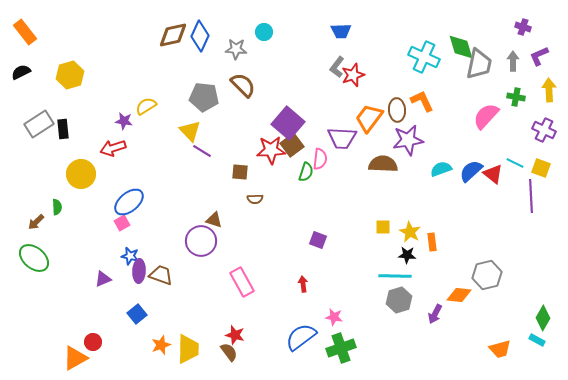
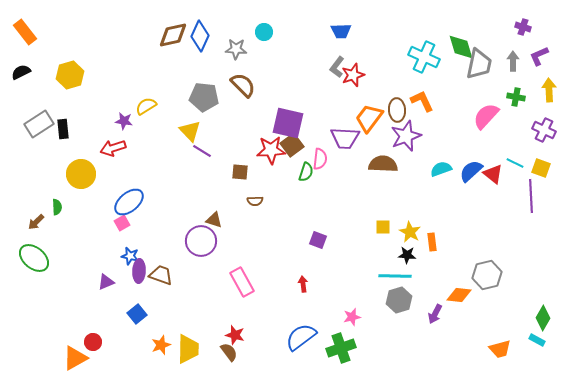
purple square at (288, 123): rotated 28 degrees counterclockwise
purple trapezoid at (342, 138): moved 3 px right
purple star at (408, 140): moved 2 px left, 4 px up; rotated 12 degrees counterclockwise
brown semicircle at (255, 199): moved 2 px down
purple triangle at (103, 279): moved 3 px right, 3 px down
pink star at (334, 317): moved 18 px right; rotated 24 degrees counterclockwise
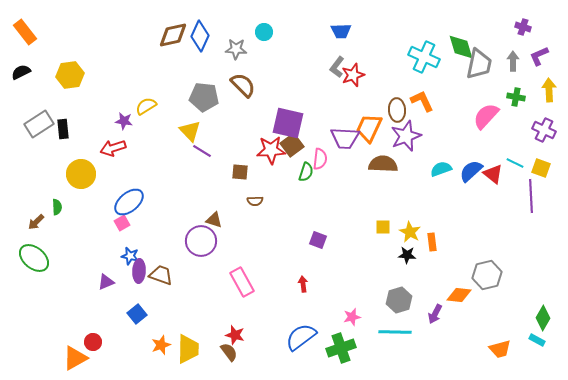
yellow hexagon at (70, 75): rotated 8 degrees clockwise
orange trapezoid at (369, 118): moved 10 px down; rotated 12 degrees counterclockwise
cyan line at (395, 276): moved 56 px down
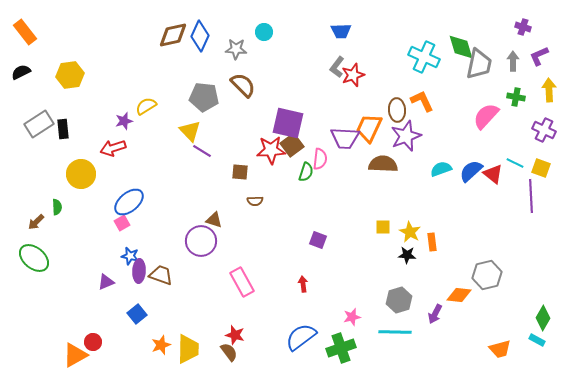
purple star at (124, 121): rotated 24 degrees counterclockwise
orange triangle at (75, 358): moved 3 px up
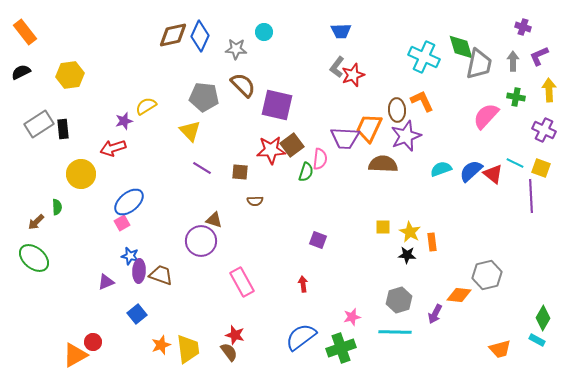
purple square at (288, 123): moved 11 px left, 18 px up
purple line at (202, 151): moved 17 px down
yellow trapezoid at (188, 349): rotated 8 degrees counterclockwise
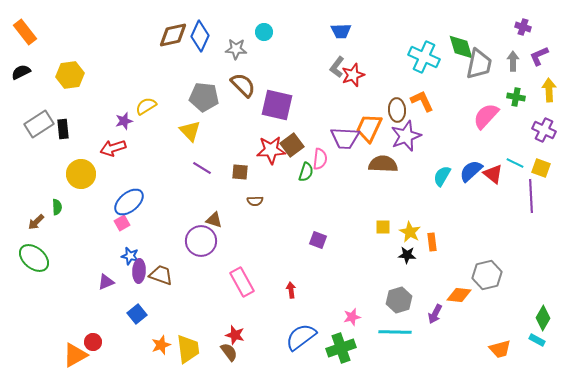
cyan semicircle at (441, 169): moved 1 px right, 7 px down; rotated 40 degrees counterclockwise
red arrow at (303, 284): moved 12 px left, 6 px down
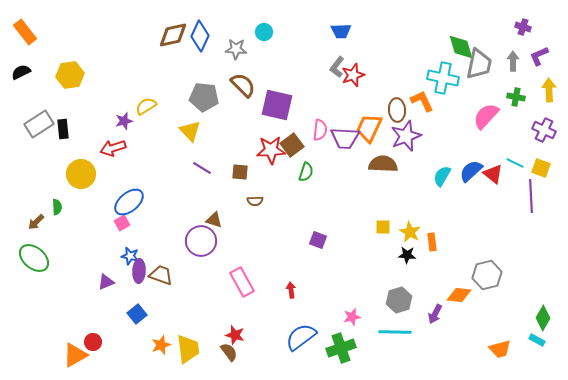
cyan cross at (424, 57): moved 19 px right, 21 px down; rotated 12 degrees counterclockwise
pink semicircle at (320, 159): moved 29 px up
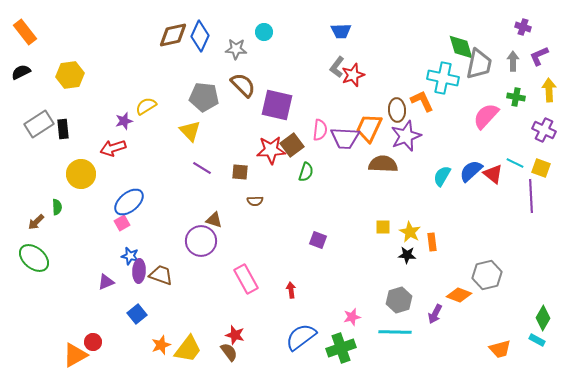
pink rectangle at (242, 282): moved 4 px right, 3 px up
orange diamond at (459, 295): rotated 15 degrees clockwise
yellow trapezoid at (188, 349): rotated 44 degrees clockwise
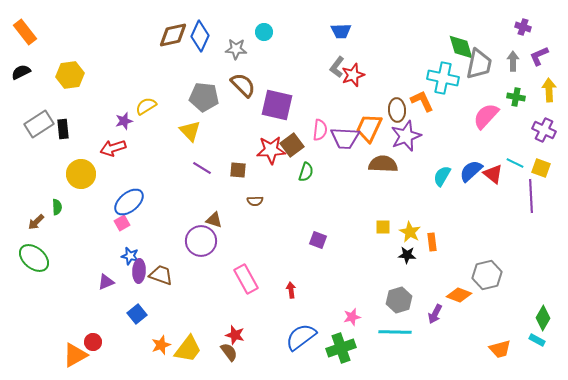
brown square at (240, 172): moved 2 px left, 2 px up
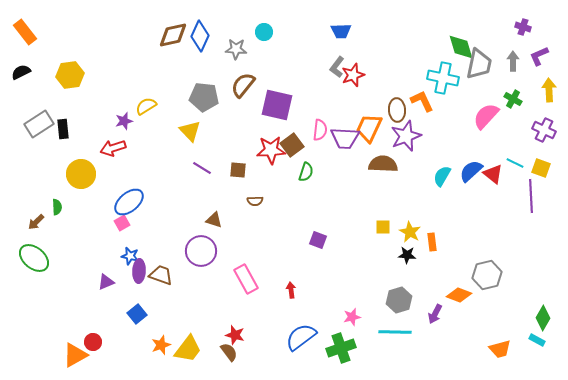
brown semicircle at (243, 85): rotated 96 degrees counterclockwise
green cross at (516, 97): moved 3 px left, 2 px down; rotated 18 degrees clockwise
purple circle at (201, 241): moved 10 px down
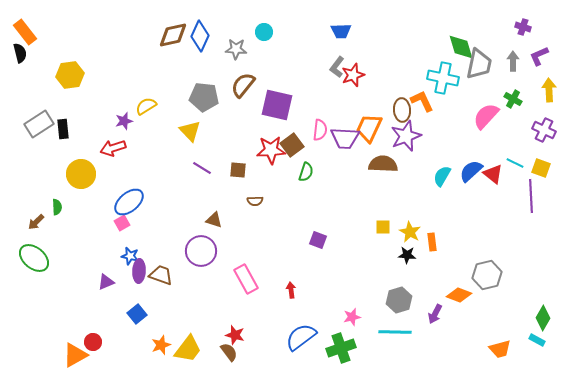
black semicircle at (21, 72): moved 1 px left, 19 px up; rotated 102 degrees clockwise
brown ellipse at (397, 110): moved 5 px right
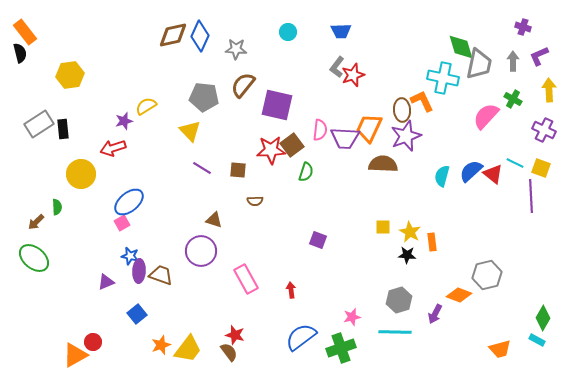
cyan circle at (264, 32): moved 24 px right
cyan semicircle at (442, 176): rotated 15 degrees counterclockwise
